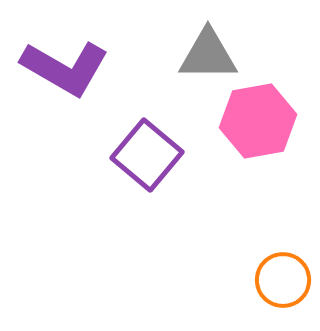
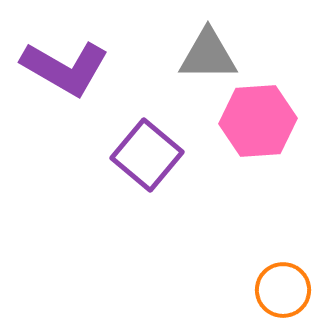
pink hexagon: rotated 6 degrees clockwise
orange circle: moved 10 px down
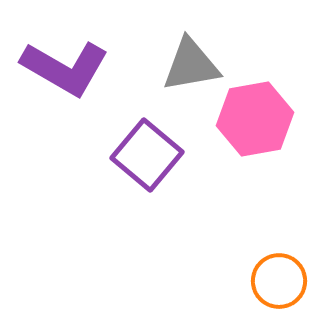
gray triangle: moved 17 px left, 10 px down; rotated 10 degrees counterclockwise
pink hexagon: moved 3 px left, 2 px up; rotated 6 degrees counterclockwise
orange circle: moved 4 px left, 9 px up
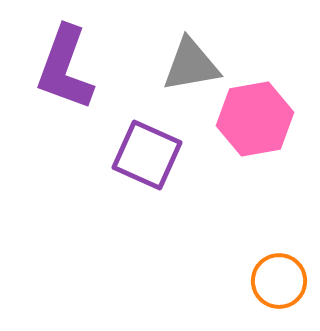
purple L-shape: rotated 80 degrees clockwise
purple square: rotated 16 degrees counterclockwise
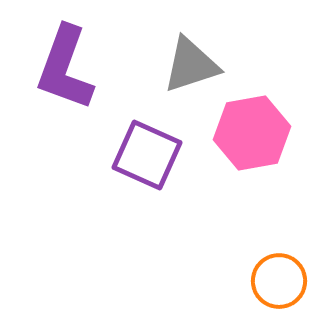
gray triangle: rotated 8 degrees counterclockwise
pink hexagon: moved 3 px left, 14 px down
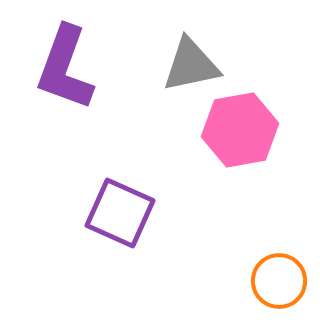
gray triangle: rotated 6 degrees clockwise
pink hexagon: moved 12 px left, 3 px up
purple square: moved 27 px left, 58 px down
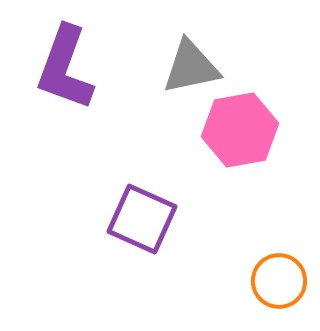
gray triangle: moved 2 px down
purple square: moved 22 px right, 6 px down
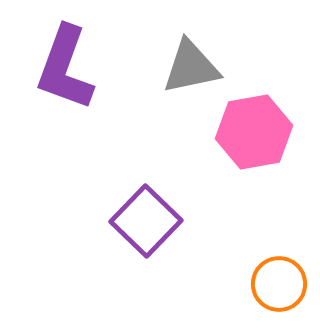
pink hexagon: moved 14 px right, 2 px down
purple square: moved 4 px right, 2 px down; rotated 20 degrees clockwise
orange circle: moved 3 px down
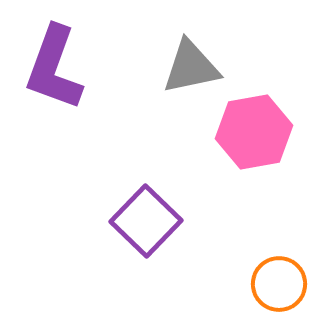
purple L-shape: moved 11 px left
